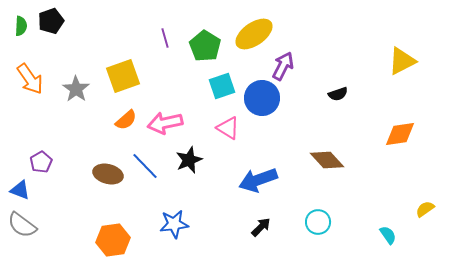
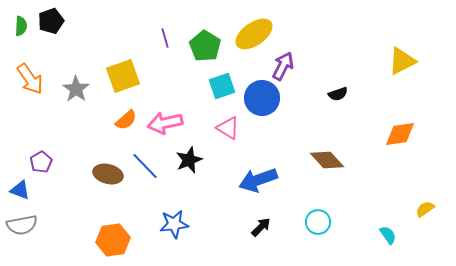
gray semicircle: rotated 48 degrees counterclockwise
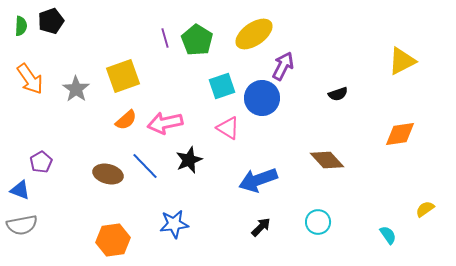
green pentagon: moved 8 px left, 6 px up
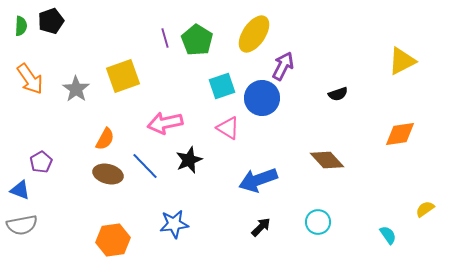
yellow ellipse: rotated 21 degrees counterclockwise
orange semicircle: moved 21 px left, 19 px down; rotated 20 degrees counterclockwise
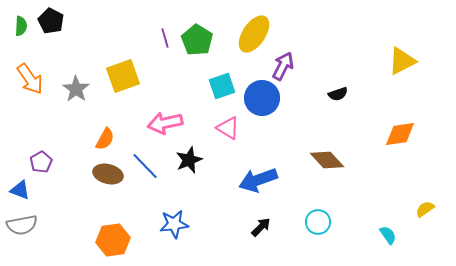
black pentagon: rotated 25 degrees counterclockwise
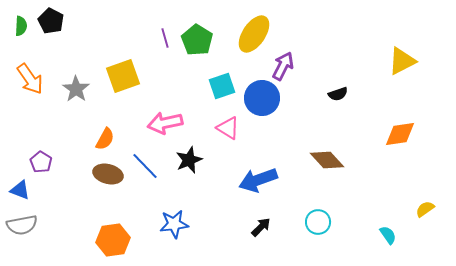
purple pentagon: rotated 10 degrees counterclockwise
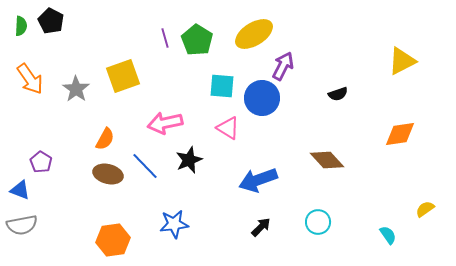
yellow ellipse: rotated 24 degrees clockwise
cyan square: rotated 24 degrees clockwise
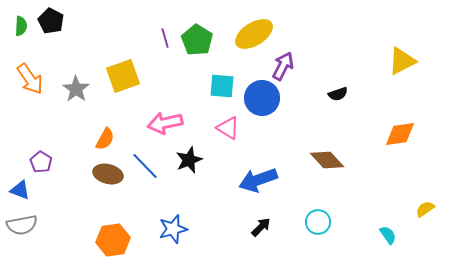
blue star: moved 1 px left, 5 px down; rotated 8 degrees counterclockwise
